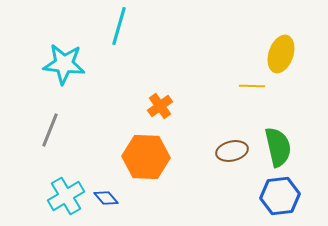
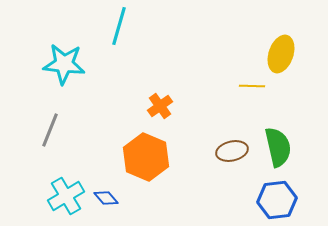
orange hexagon: rotated 21 degrees clockwise
blue hexagon: moved 3 px left, 4 px down
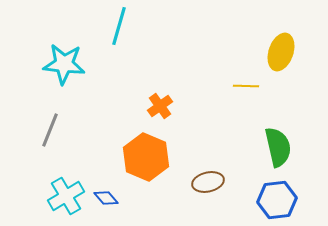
yellow ellipse: moved 2 px up
yellow line: moved 6 px left
brown ellipse: moved 24 px left, 31 px down
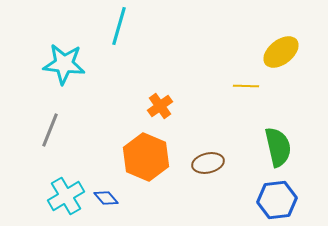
yellow ellipse: rotated 33 degrees clockwise
brown ellipse: moved 19 px up
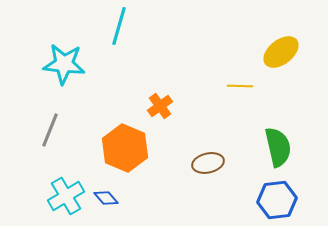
yellow line: moved 6 px left
orange hexagon: moved 21 px left, 9 px up
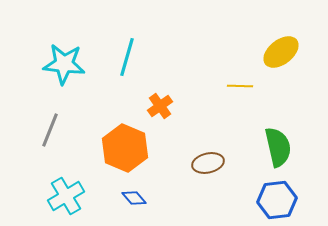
cyan line: moved 8 px right, 31 px down
blue diamond: moved 28 px right
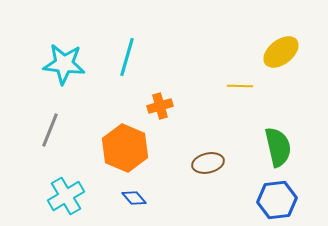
orange cross: rotated 20 degrees clockwise
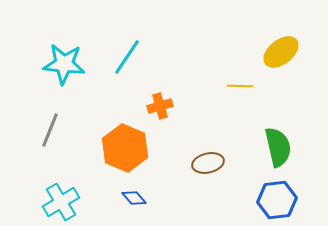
cyan line: rotated 18 degrees clockwise
cyan cross: moved 5 px left, 6 px down
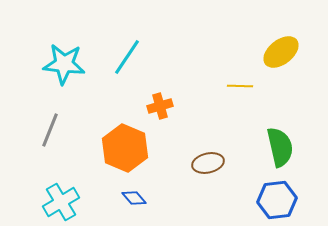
green semicircle: moved 2 px right
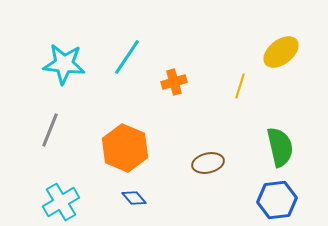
yellow line: rotated 75 degrees counterclockwise
orange cross: moved 14 px right, 24 px up
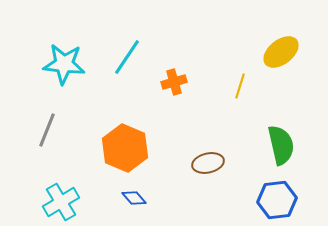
gray line: moved 3 px left
green semicircle: moved 1 px right, 2 px up
